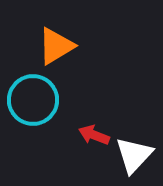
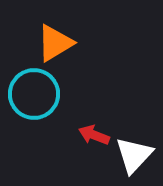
orange triangle: moved 1 px left, 3 px up
cyan circle: moved 1 px right, 6 px up
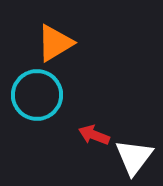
cyan circle: moved 3 px right, 1 px down
white triangle: moved 2 px down; rotated 6 degrees counterclockwise
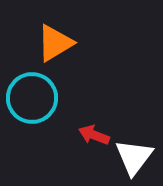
cyan circle: moved 5 px left, 3 px down
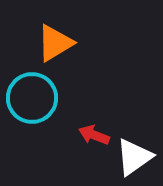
white triangle: rotated 18 degrees clockwise
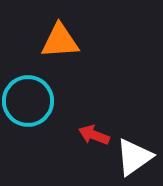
orange triangle: moved 5 px right, 2 px up; rotated 27 degrees clockwise
cyan circle: moved 4 px left, 3 px down
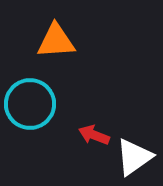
orange triangle: moved 4 px left
cyan circle: moved 2 px right, 3 px down
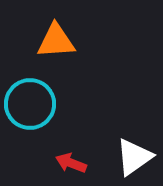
red arrow: moved 23 px left, 28 px down
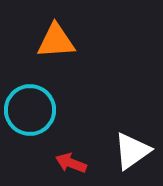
cyan circle: moved 6 px down
white triangle: moved 2 px left, 6 px up
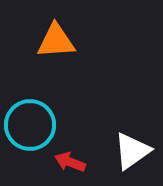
cyan circle: moved 15 px down
red arrow: moved 1 px left, 1 px up
